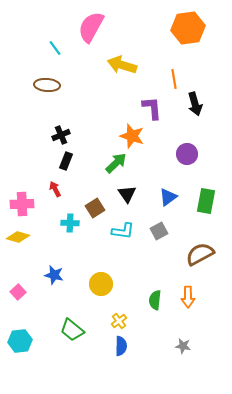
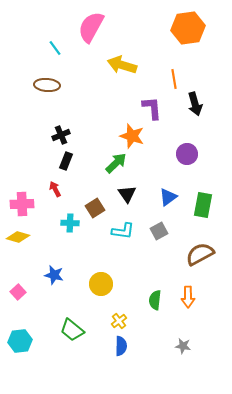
green rectangle: moved 3 px left, 4 px down
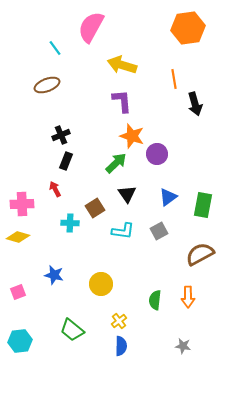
brown ellipse: rotated 25 degrees counterclockwise
purple L-shape: moved 30 px left, 7 px up
purple circle: moved 30 px left
pink square: rotated 21 degrees clockwise
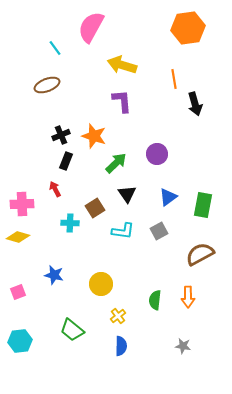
orange star: moved 38 px left
yellow cross: moved 1 px left, 5 px up
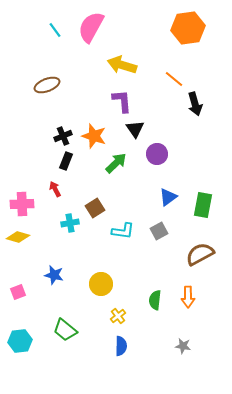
cyan line: moved 18 px up
orange line: rotated 42 degrees counterclockwise
black cross: moved 2 px right, 1 px down
black triangle: moved 8 px right, 65 px up
cyan cross: rotated 12 degrees counterclockwise
green trapezoid: moved 7 px left
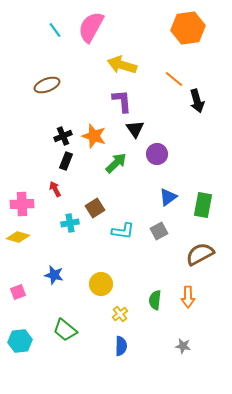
black arrow: moved 2 px right, 3 px up
yellow cross: moved 2 px right, 2 px up
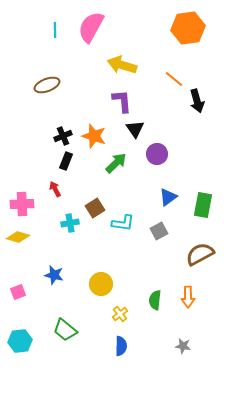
cyan line: rotated 35 degrees clockwise
cyan L-shape: moved 8 px up
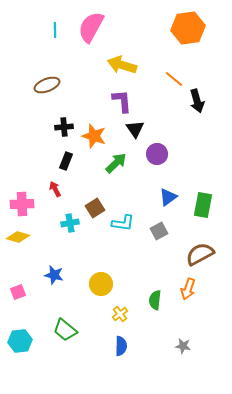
black cross: moved 1 px right, 9 px up; rotated 18 degrees clockwise
orange arrow: moved 8 px up; rotated 20 degrees clockwise
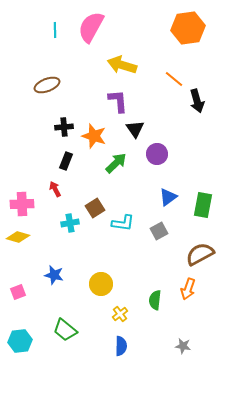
purple L-shape: moved 4 px left
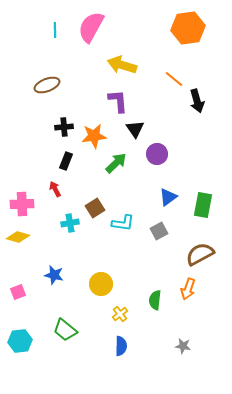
orange star: rotated 25 degrees counterclockwise
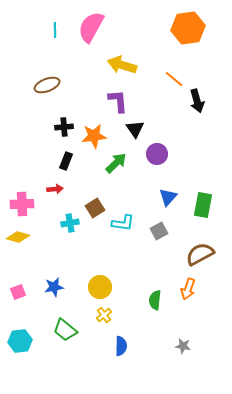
red arrow: rotated 112 degrees clockwise
blue triangle: rotated 12 degrees counterclockwise
blue star: moved 12 px down; rotated 24 degrees counterclockwise
yellow circle: moved 1 px left, 3 px down
yellow cross: moved 16 px left, 1 px down
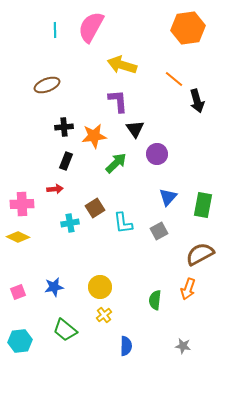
cyan L-shape: rotated 75 degrees clockwise
yellow diamond: rotated 10 degrees clockwise
blue semicircle: moved 5 px right
